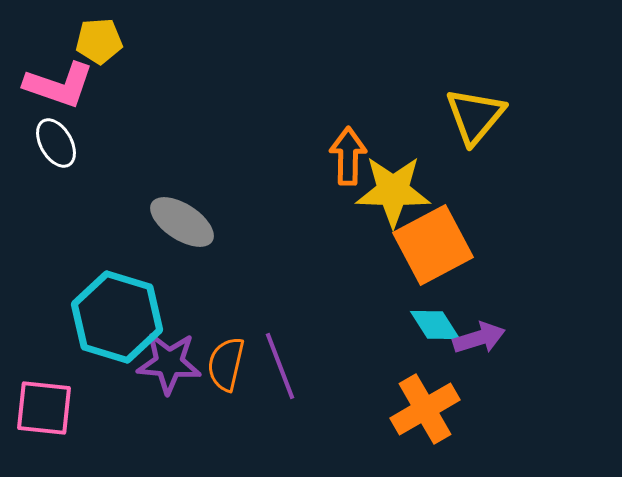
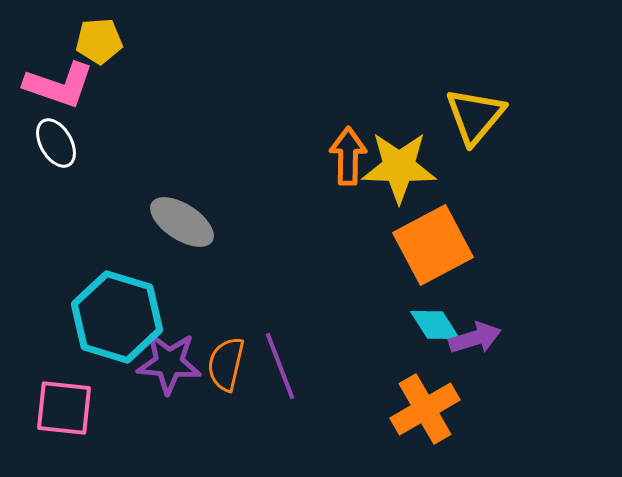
yellow star: moved 6 px right, 24 px up
purple arrow: moved 4 px left
pink square: moved 20 px right
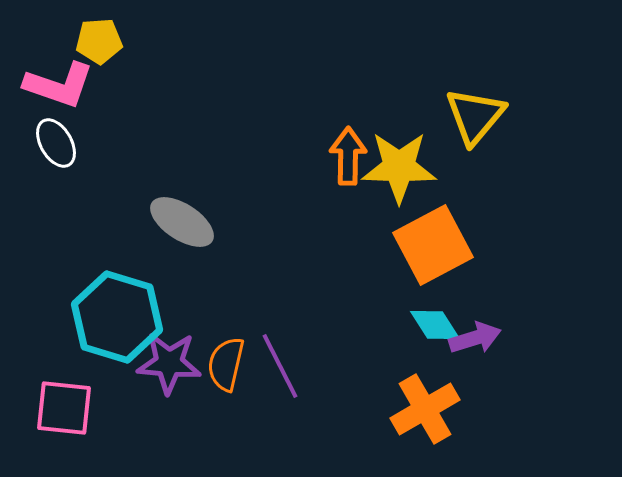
purple line: rotated 6 degrees counterclockwise
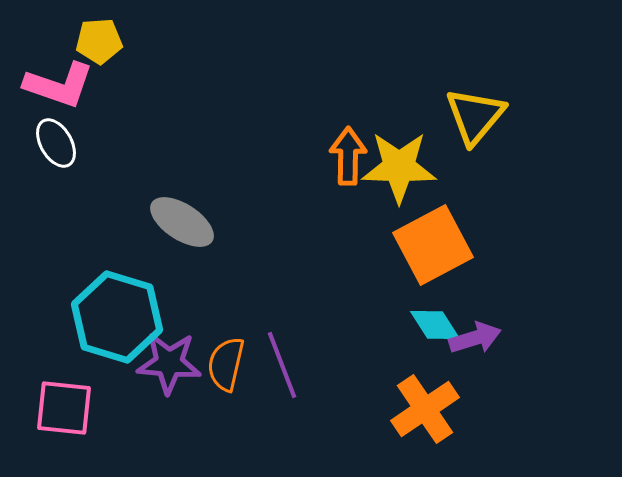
purple line: moved 2 px right, 1 px up; rotated 6 degrees clockwise
orange cross: rotated 4 degrees counterclockwise
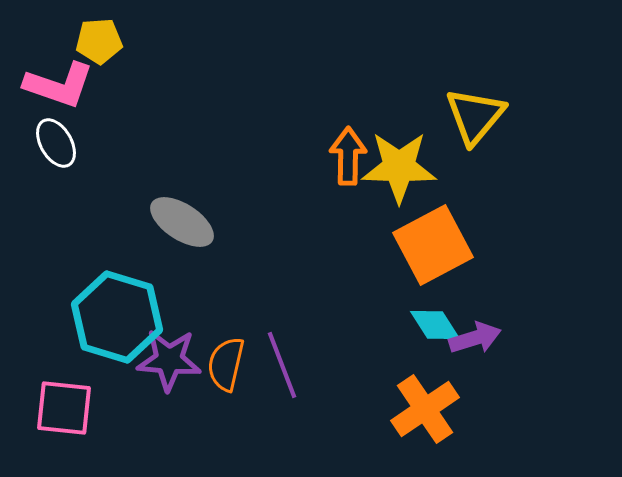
purple star: moved 3 px up
